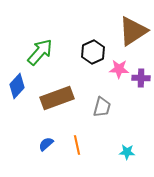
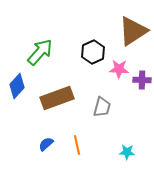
purple cross: moved 1 px right, 2 px down
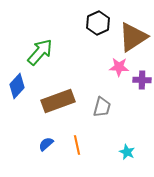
brown triangle: moved 6 px down
black hexagon: moved 5 px right, 29 px up
pink star: moved 2 px up
brown rectangle: moved 1 px right, 3 px down
cyan star: rotated 21 degrees clockwise
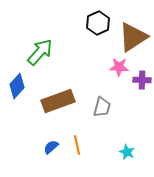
blue semicircle: moved 5 px right, 3 px down
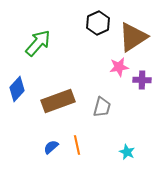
green arrow: moved 2 px left, 9 px up
pink star: rotated 12 degrees counterclockwise
blue diamond: moved 3 px down
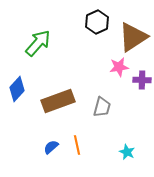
black hexagon: moved 1 px left, 1 px up
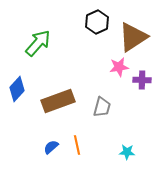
cyan star: rotated 21 degrees counterclockwise
